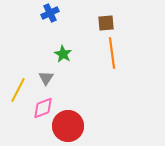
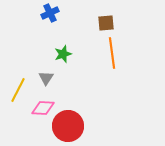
green star: rotated 24 degrees clockwise
pink diamond: rotated 25 degrees clockwise
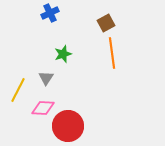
brown square: rotated 24 degrees counterclockwise
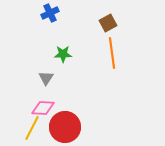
brown square: moved 2 px right
green star: rotated 18 degrees clockwise
yellow line: moved 14 px right, 38 px down
red circle: moved 3 px left, 1 px down
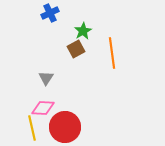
brown square: moved 32 px left, 26 px down
green star: moved 20 px right, 23 px up; rotated 30 degrees counterclockwise
yellow line: rotated 40 degrees counterclockwise
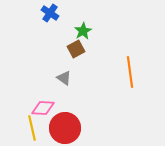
blue cross: rotated 30 degrees counterclockwise
orange line: moved 18 px right, 19 px down
gray triangle: moved 18 px right; rotated 28 degrees counterclockwise
red circle: moved 1 px down
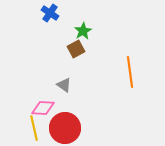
gray triangle: moved 7 px down
yellow line: moved 2 px right
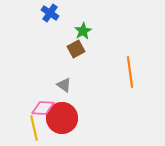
red circle: moved 3 px left, 10 px up
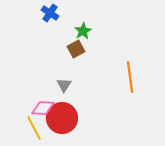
orange line: moved 5 px down
gray triangle: rotated 28 degrees clockwise
yellow line: rotated 15 degrees counterclockwise
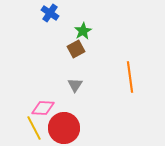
gray triangle: moved 11 px right
red circle: moved 2 px right, 10 px down
